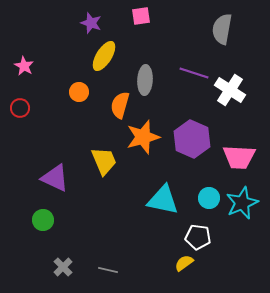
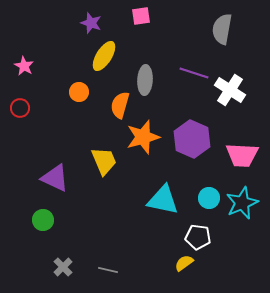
pink trapezoid: moved 3 px right, 2 px up
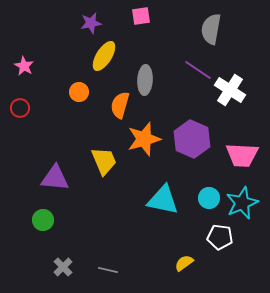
purple star: rotated 30 degrees counterclockwise
gray semicircle: moved 11 px left
purple line: moved 4 px right, 3 px up; rotated 16 degrees clockwise
orange star: moved 1 px right, 2 px down
purple triangle: rotated 20 degrees counterclockwise
white pentagon: moved 22 px right
